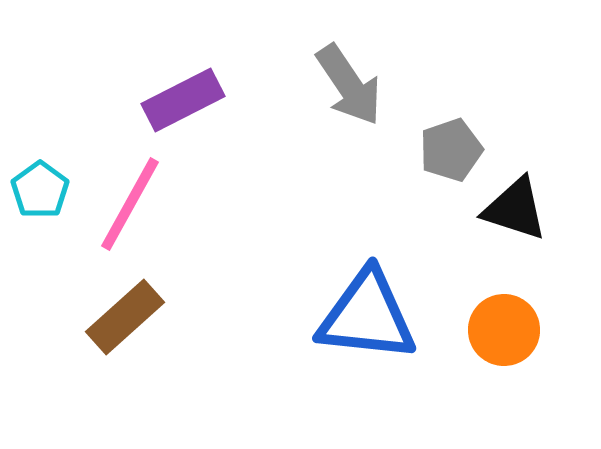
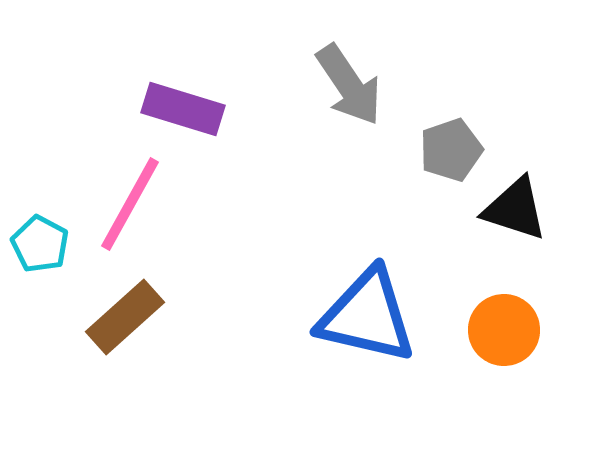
purple rectangle: moved 9 px down; rotated 44 degrees clockwise
cyan pentagon: moved 54 px down; rotated 8 degrees counterclockwise
blue triangle: rotated 7 degrees clockwise
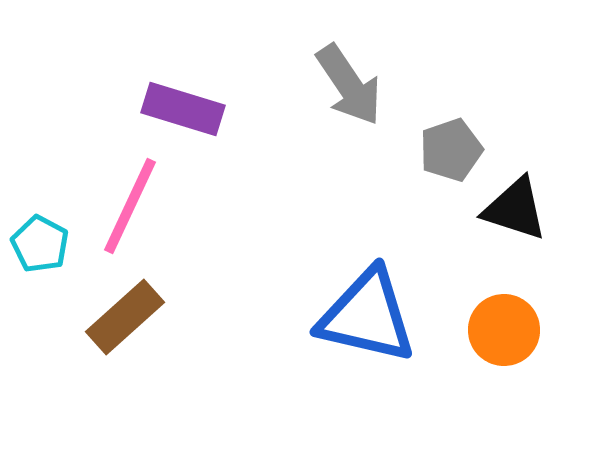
pink line: moved 2 px down; rotated 4 degrees counterclockwise
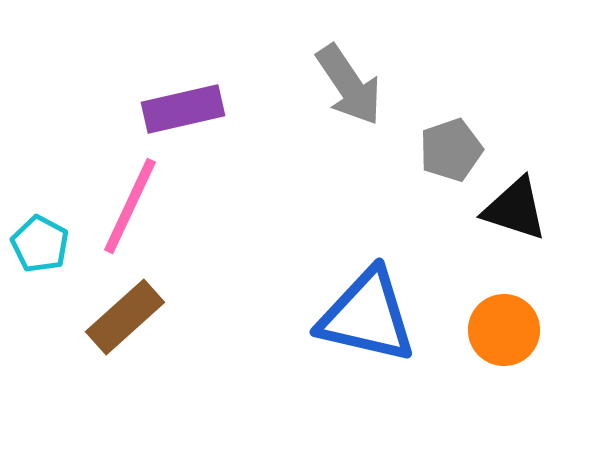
purple rectangle: rotated 30 degrees counterclockwise
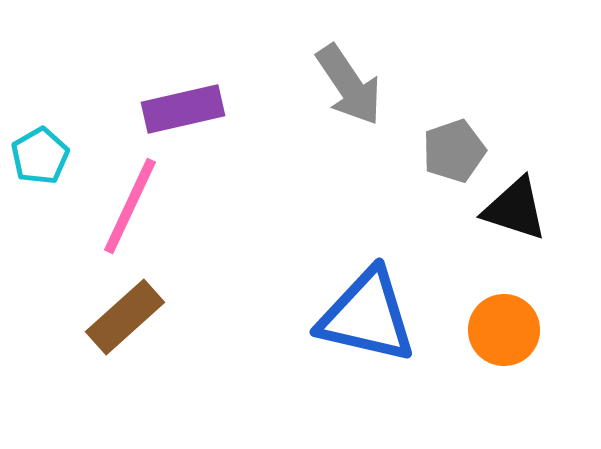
gray pentagon: moved 3 px right, 1 px down
cyan pentagon: moved 88 px up; rotated 14 degrees clockwise
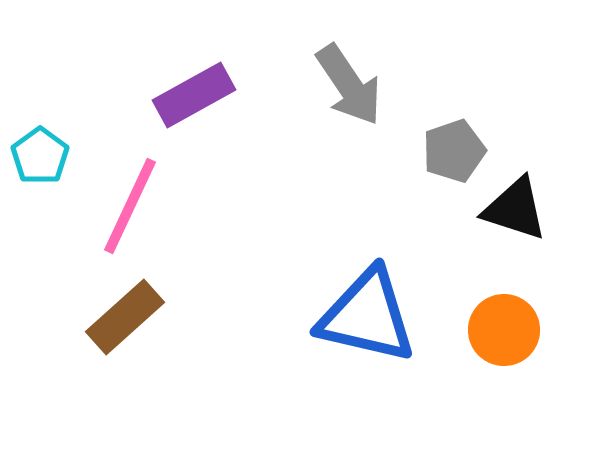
purple rectangle: moved 11 px right, 14 px up; rotated 16 degrees counterclockwise
cyan pentagon: rotated 6 degrees counterclockwise
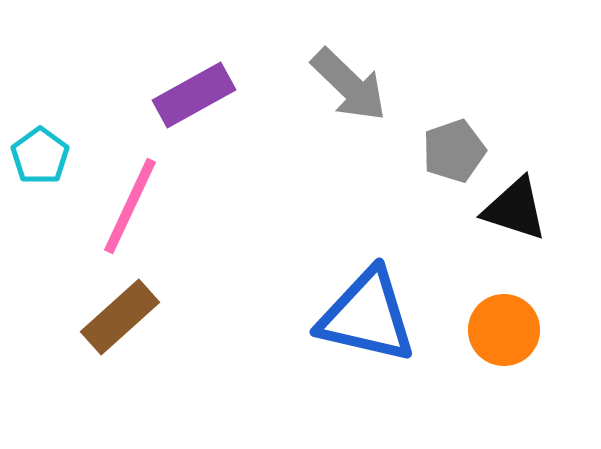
gray arrow: rotated 12 degrees counterclockwise
brown rectangle: moved 5 px left
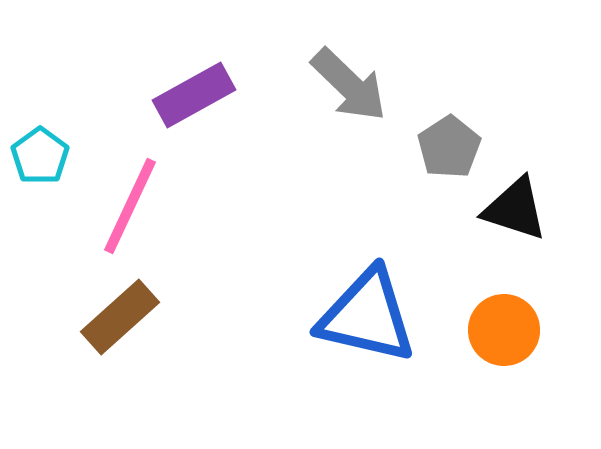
gray pentagon: moved 5 px left, 4 px up; rotated 14 degrees counterclockwise
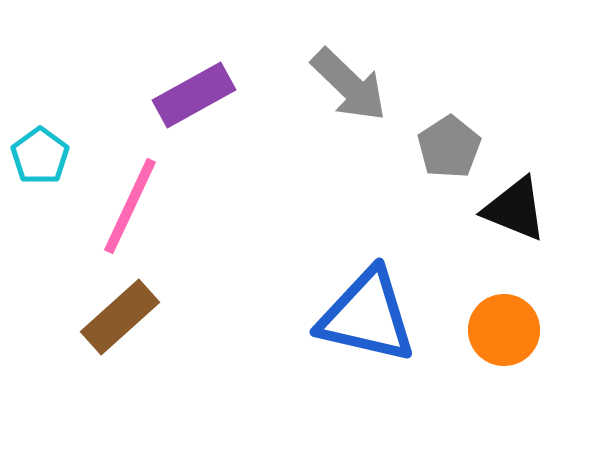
black triangle: rotated 4 degrees clockwise
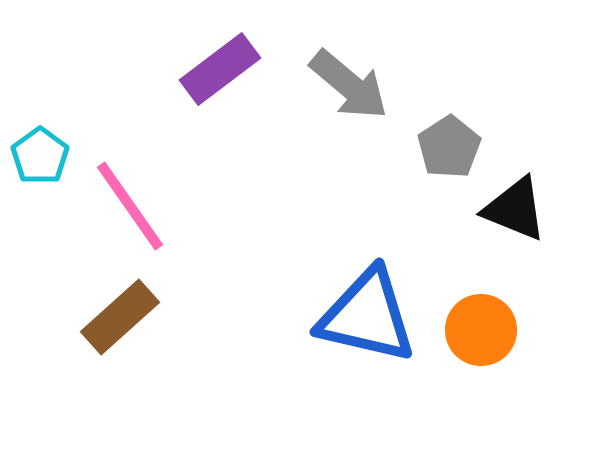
gray arrow: rotated 4 degrees counterclockwise
purple rectangle: moved 26 px right, 26 px up; rotated 8 degrees counterclockwise
pink line: rotated 60 degrees counterclockwise
orange circle: moved 23 px left
